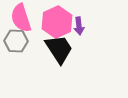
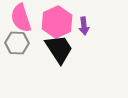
purple arrow: moved 5 px right
gray hexagon: moved 1 px right, 2 px down
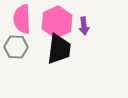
pink semicircle: moved 1 px right, 1 px down; rotated 16 degrees clockwise
gray hexagon: moved 1 px left, 4 px down
black trapezoid: rotated 40 degrees clockwise
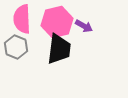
pink hexagon: rotated 12 degrees clockwise
purple arrow: rotated 54 degrees counterclockwise
gray hexagon: rotated 20 degrees clockwise
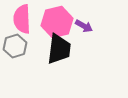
gray hexagon: moved 1 px left, 1 px up; rotated 20 degrees clockwise
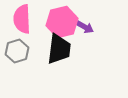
pink hexagon: moved 5 px right
purple arrow: moved 1 px right, 1 px down
gray hexagon: moved 2 px right, 5 px down
